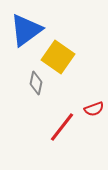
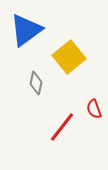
yellow square: moved 11 px right; rotated 16 degrees clockwise
red semicircle: rotated 90 degrees clockwise
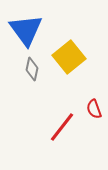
blue triangle: rotated 30 degrees counterclockwise
gray diamond: moved 4 px left, 14 px up
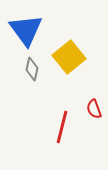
red line: rotated 24 degrees counterclockwise
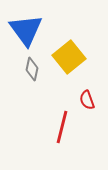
red semicircle: moved 7 px left, 9 px up
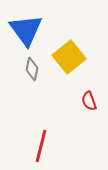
red semicircle: moved 2 px right, 1 px down
red line: moved 21 px left, 19 px down
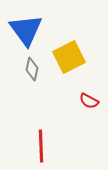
yellow square: rotated 12 degrees clockwise
red semicircle: rotated 42 degrees counterclockwise
red line: rotated 16 degrees counterclockwise
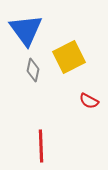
gray diamond: moved 1 px right, 1 px down
